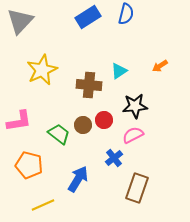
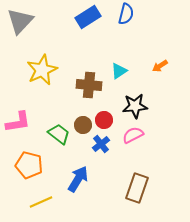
pink L-shape: moved 1 px left, 1 px down
blue cross: moved 13 px left, 14 px up
yellow line: moved 2 px left, 3 px up
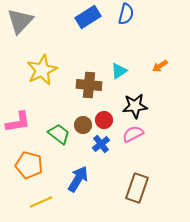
pink semicircle: moved 1 px up
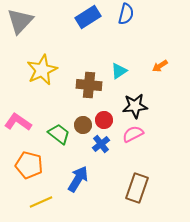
pink L-shape: rotated 136 degrees counterclockwise
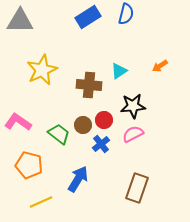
gray triangle: rotated 48 degrees clockwise
black star: moved 2 px left
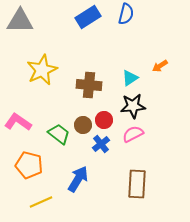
cyan triangle: moved 11 px right, 7 px down
brown rectangle: moved 4 px up; rotated 16 degrees counterclockwise
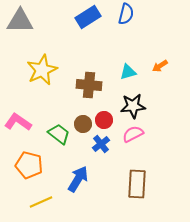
cyan triangle: moved 2 px left, 6 px up; rotated 18 degrees clockwise
brown circle: moved 1 px up
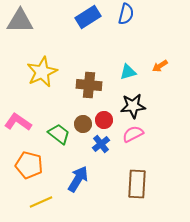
yellow star: moved 2 px down
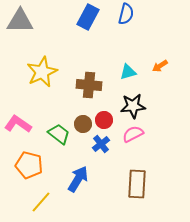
blue rectangle: rotated 30 degrees counterclockwise
pink L-shape: moved 2 px down
yellow line: rotated 25 degrees counterclockwise
